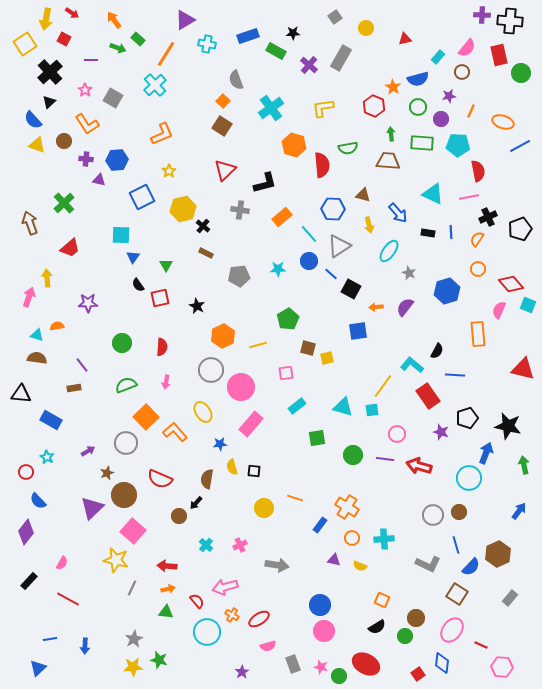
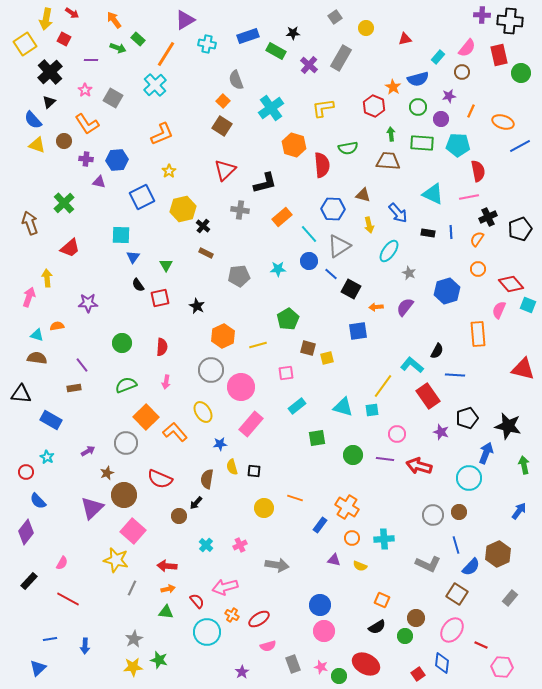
purple triangle at (99, 180): moved 2 px down
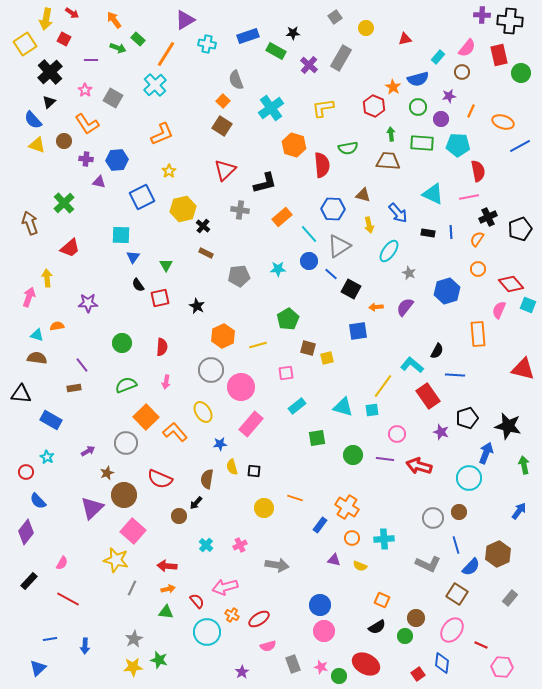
gray circle at (433, 515): moved 3 px down
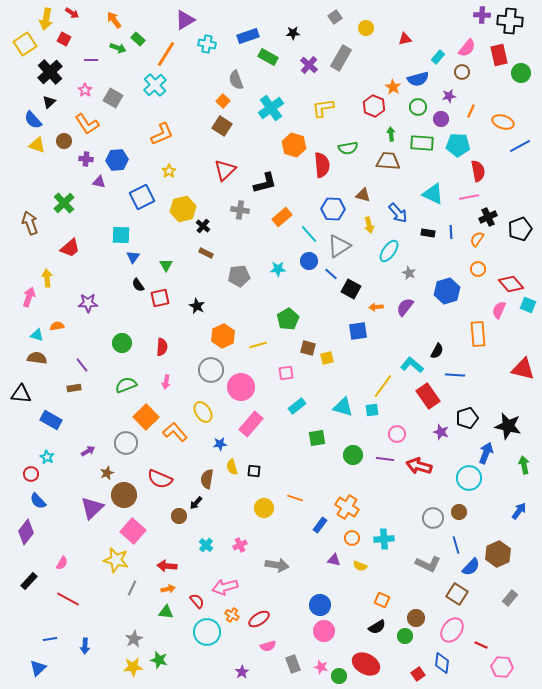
green rectangle at (276, 51): moved 8 px left, 6 px down
red circle at (26, 472): moved 5 px right, 2 px down
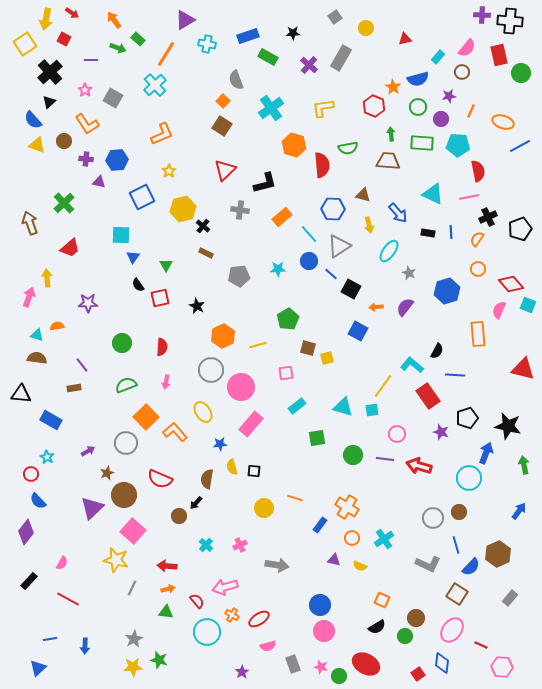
blue square at (358, 331): rotated 36 degrees clockwise
cyan cross at (384, 539): rotated 30 degrees counterclockwise
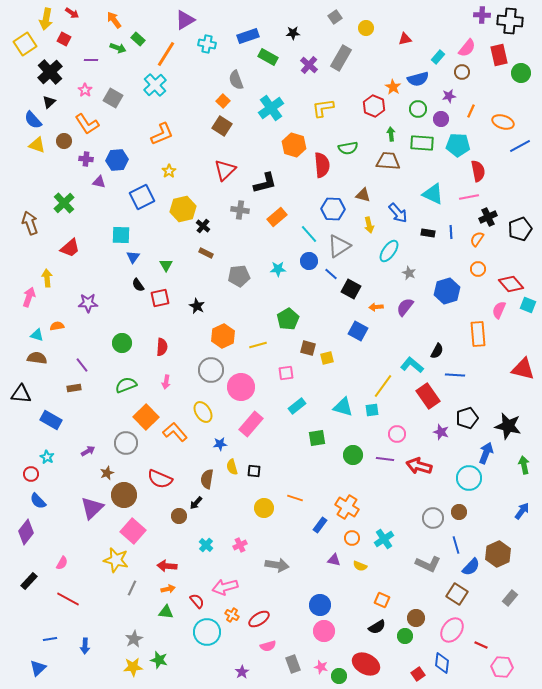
green circle at (418, 107): moved 2 px down
orange rectangle at (282, 217): moved 5 px left
blue arrow at (519, 511): moved 3 px right
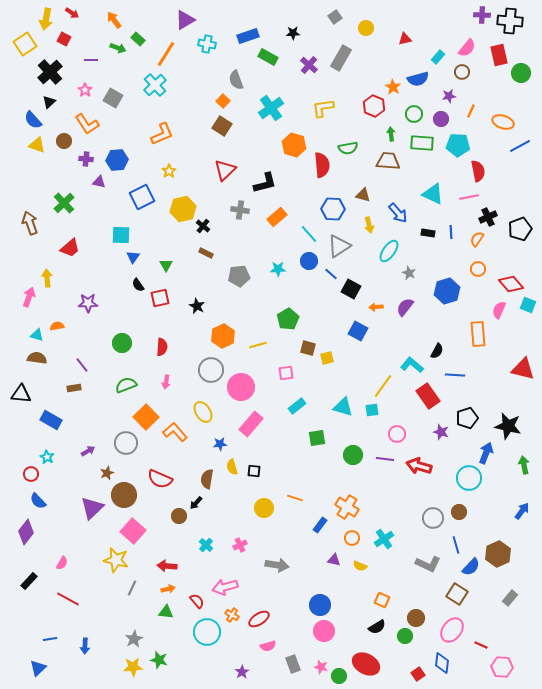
green circle at (418, 109): moved 4 px left, 5 px down
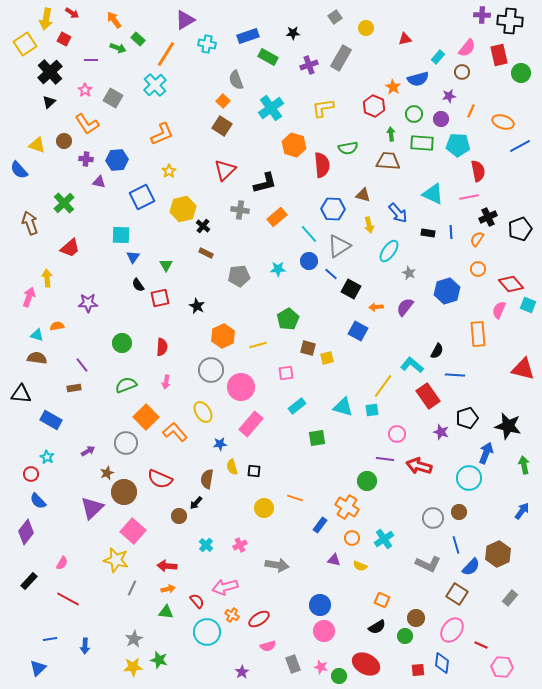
purple cross at (309, 65): rotated 30 degrees clockwise
blue semicircle at (33, 120): moved 14 px left, 50 px down
green circle at (353, 455): moved 14 px right, 26 px down
brown circle at (124, 495): moved 3 px up
red square at (418, 674): moved 4 px up; rotated 32 degrees clockwise
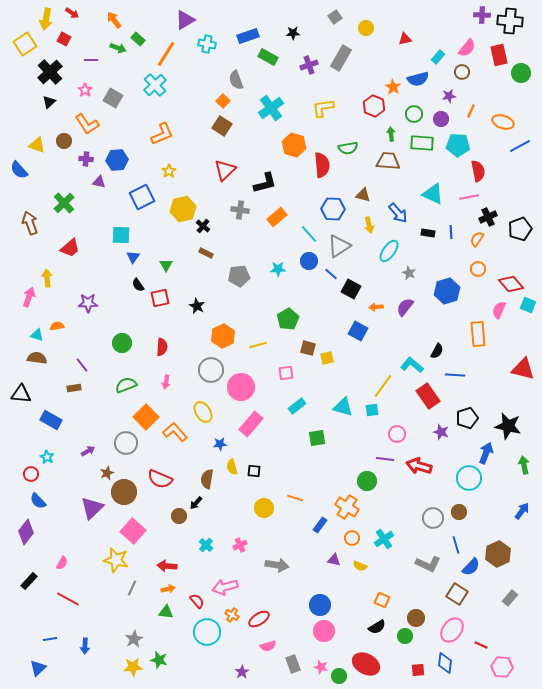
blue diamond at (442, 663): moved 3 px right
